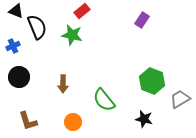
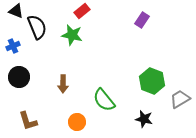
orange circle: moved 4 px right
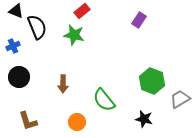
purple rectangle: moved 3 px left
green star: moved 2 px right
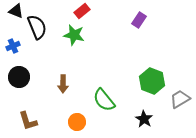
black star: rotated 18 degrees clockwise
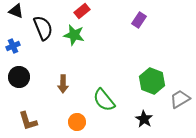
black semicircle: moved 6 px right, 1 px down
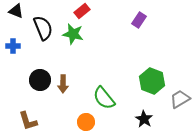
green star: moved 1 px left, 1 px up
blue cross: rotated 24 degrees clockwise
black circle: moved 21 px right, 3 px down
green semicircle: moved 2 px up
orange circle: moved 9 px right
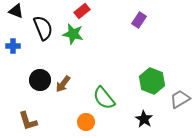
brown arrow: rotated 36 degrees clockwise
